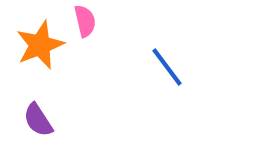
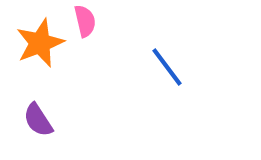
orange star: moved 2 px up
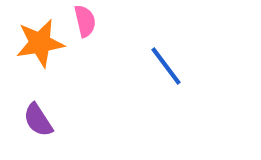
orange star: rotated 12 degrees clockwise
blue line: moved 1 px left, 1 px up
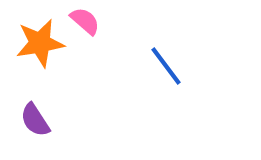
pink semicircle: rotated 36 degrees counterclockwise
purple semicircle: moved 3 px left
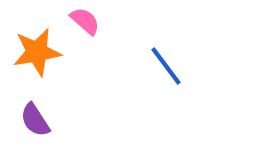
orange star: moved 3 px left, 9 px down
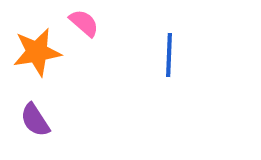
pink semicircle: moved 1 px left, 2 px down
blue line: moved 3 px right, 11 px up; rotated 39 degrees clockwise
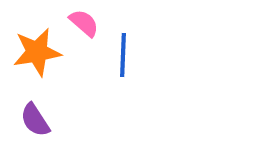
blue line: moved 46 px left
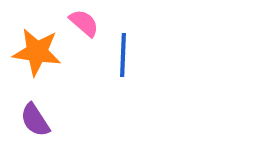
orange star: rotated 18 degrees clockwise
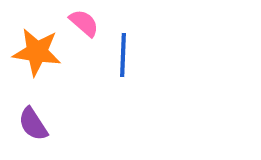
purple semicircle: moved 2 px left, 4 px down
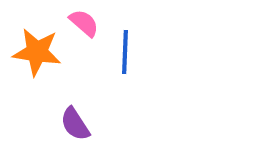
blue line: moved 2 px right, 3 px up
purple semicircle: moved 42 px right
